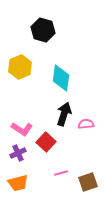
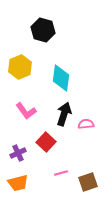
pink L-shape: moved 4 px right, 18 px up; rotated 20 degrees clockwise
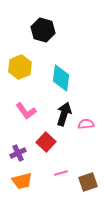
orange trapezoid: moved 4 px right, 2 px up
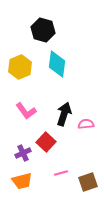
cyan diamond: moved 4 px left, 14 px up
purple cross: moved 5 px right
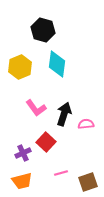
pink L-shape: moved 10 px right, 3 px up
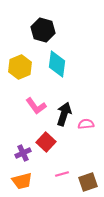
pink L-shape: moved 2 px up
pink line: moved 1 px right, 1 px down
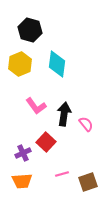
black hexagon: moved 13 px left
yellow hexagon: moved 3 px up
black arrow: rotated 10 degrees counterclockwise
pink semicircle: rotated 56 degrees clockwise
orange trapezoid: rotated 10 degrees clockwise
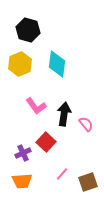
black hexagon: moved 2 px left
pink line: rotated 32 degrees counterclockwise
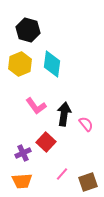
cyan diamond: moved 5 px left
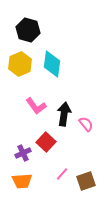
brown square: moved 2 px left, 1 px up
